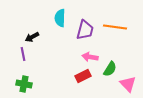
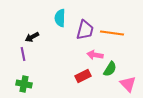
orange line: moved 3 px left, 6 px down
pink arrow: moved 5 px right, 2 px up
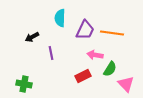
purple trapezoid: rotated 10 degrees clockwise
purple line: moved 28 px right, 1 px up
pink triangle: moved 2 px left
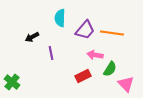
purple trapezoid: rotated 15 degrees clockwise
green cross: moved 12 px left, 2 px up; rotated 28 degrees clockwise
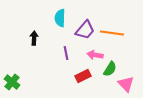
black arrow: moved 2 px right, 1 px down; rotated 120 degrees clockwise
purple line: moved 15 px right
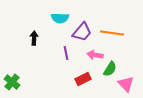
cyan semicircle: rotated 90 degrees counterclockwise
purple trapezoid: moved 3 px left, 2 px down
red rectangle: moved 3 px down
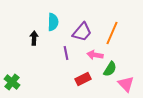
cyan semicircle: moved 7 px left, 4 px down; rotated 90 degrees counterclockwise
orange line: rotated 75 degrees counterclockwise
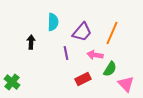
black arrow: moved 3 px left, 4 px down
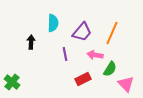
cyan semicircle: moved 1 px down
purple line: moved 1 px left, 1 px down
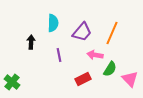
purple line: moved 6 px left, 1 px down
pink triangle: moved 4 px right, 5 px up
